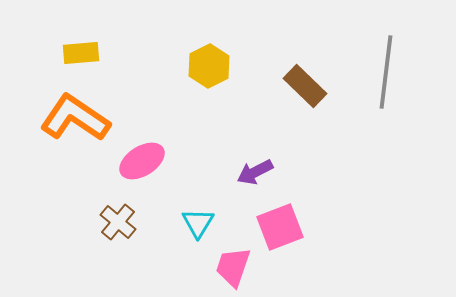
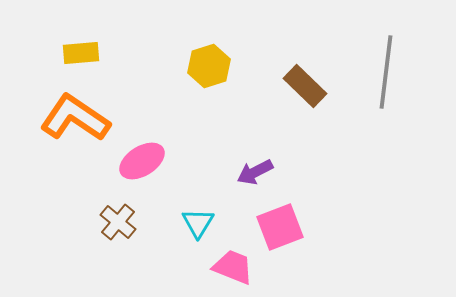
yellow hexagon: rotated 9 degrees clockwise
pink trapezoid: rotated 93 degrees clockwise
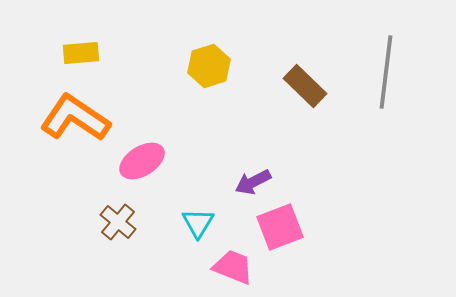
purple arrow: moved 2 px left, 10 px down
